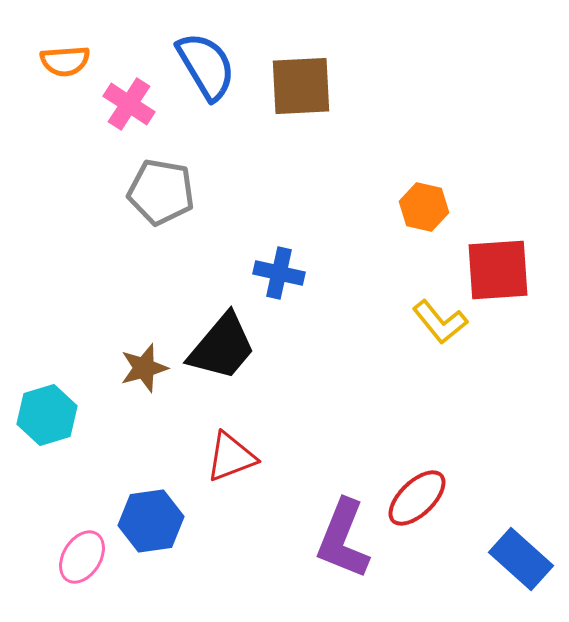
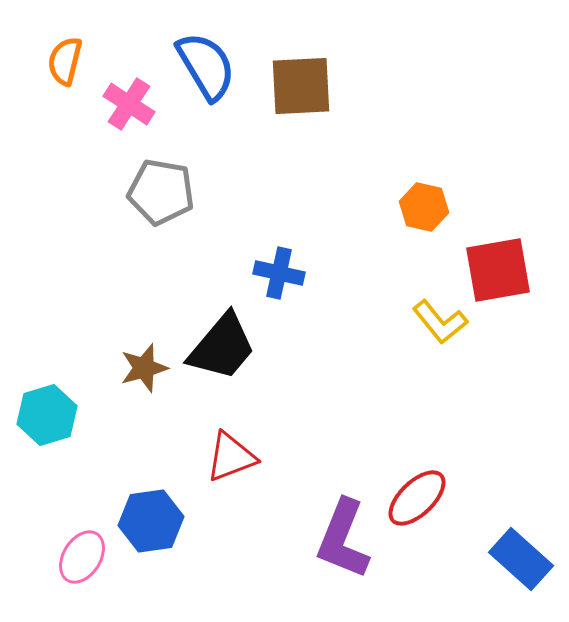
orange semicircle: rotated 108 degrees clockwise
red square: rotated 6 degrees counterclockwise
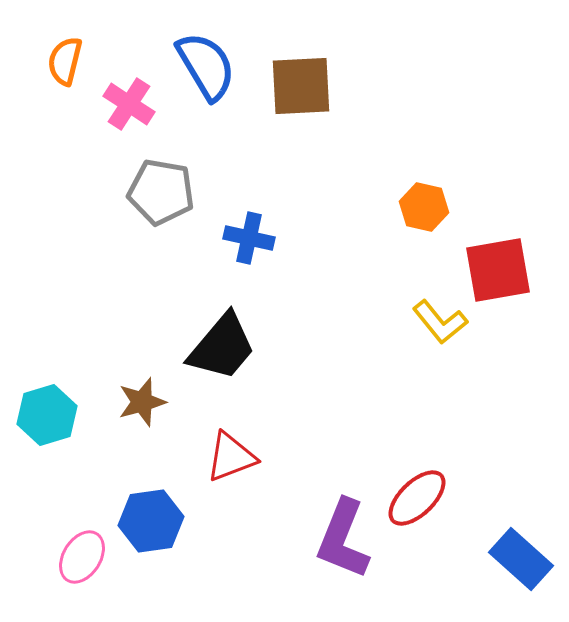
blue cross: moved 30 px left, 35 px up
brown star: moved 2 px left, 34 px down
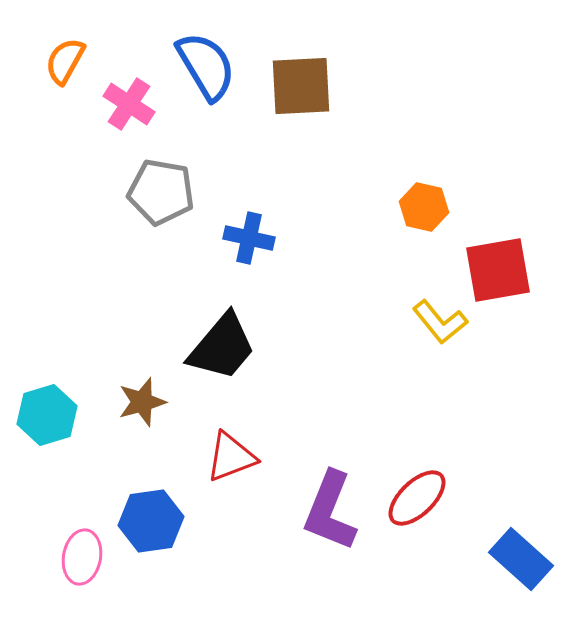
orange semicircle: rotated 15 degrees clockwise
purple L-shape: moved 13 px left, 28 px up
pink ellipse: rotated 22 degrees counterclockwise
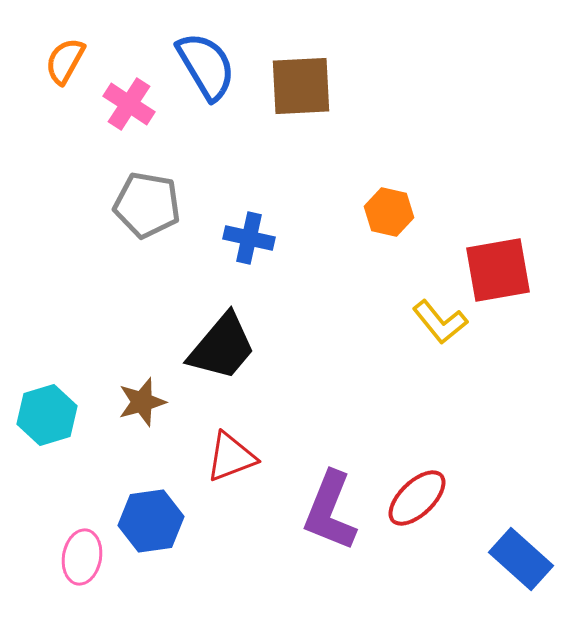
gray pentagon: moved 14 px left, 13 px down
orange hexagon: moved 35 px left, 5 px down
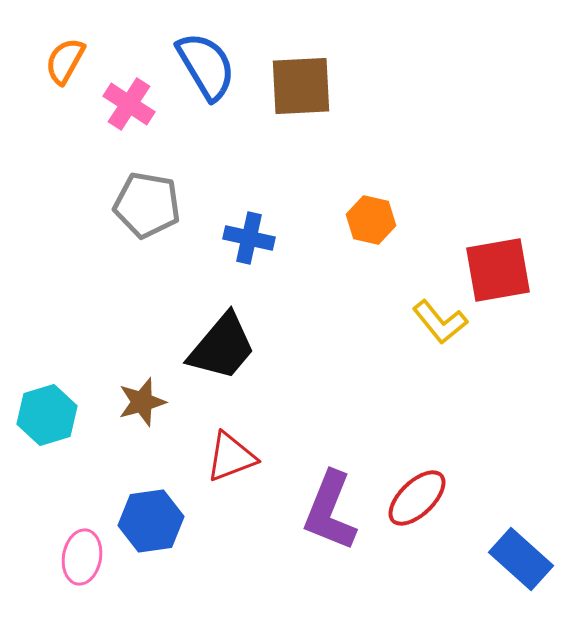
orange hexagon: moved 18 px left, 8 px down
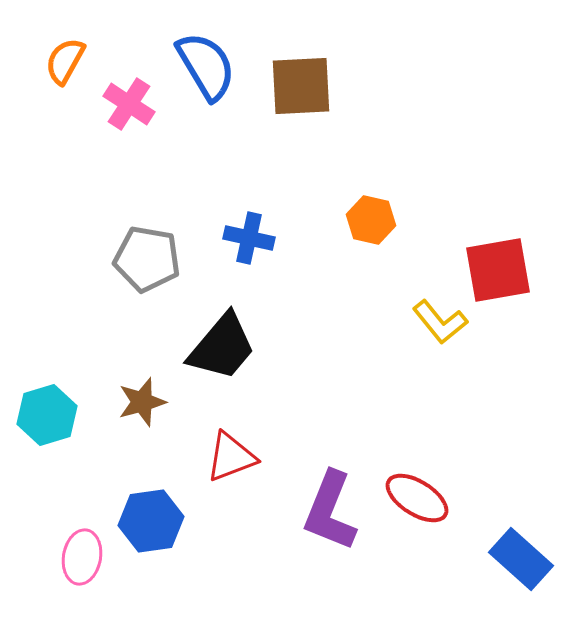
gray pentagon: moved 54 px down
red ellipse: rotated 76 degrees clockwise
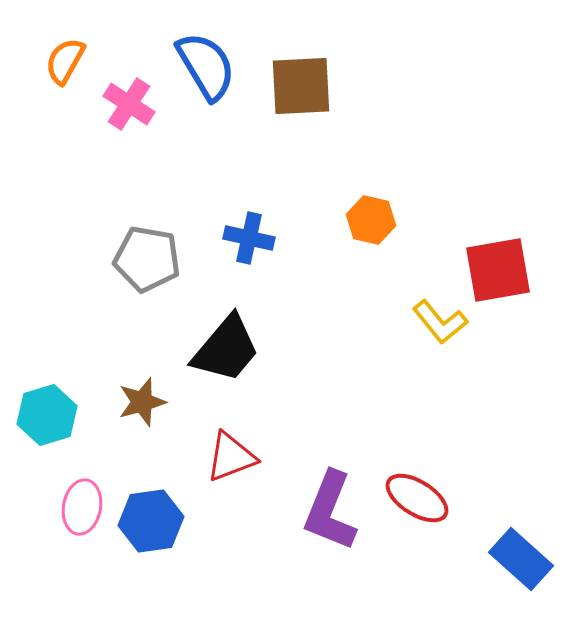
black trapezoid: moved 4 px right, 2 px down
pink ellipse: moved 50 px up
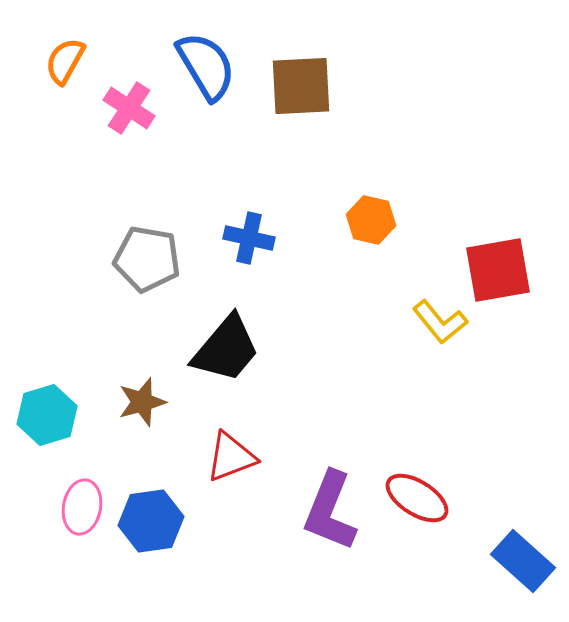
pink cross: moved 4 px down
blue rectangle: moved 2 px right, 2 px down
